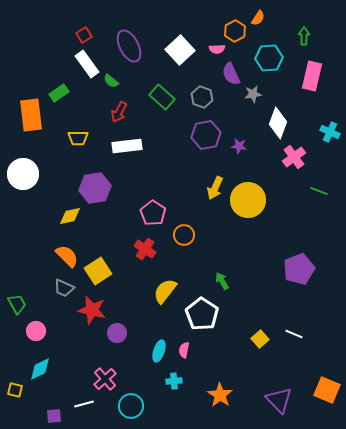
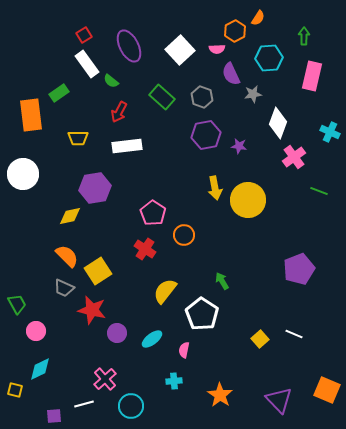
yellow arrow at (215, 188): rotated 35 degrees counterclockwise
cyan ellipse at (159, 351): moved 7 px left, 12 px up; rotated 35 degrees clockwise
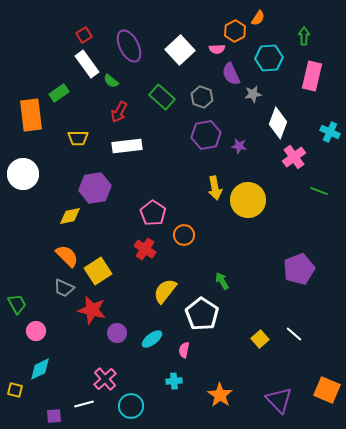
white line at (294, 334): rotated 18 degrees clockwise
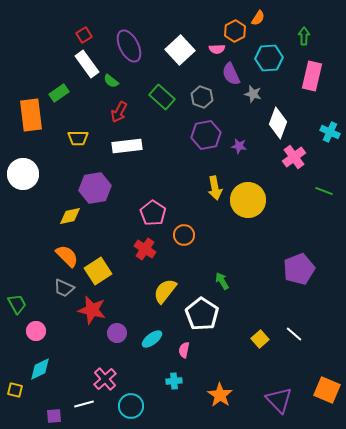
gray star at (253, 94): rotated 24 degrees clockwise
green line at (319, 191): moved 5 px right
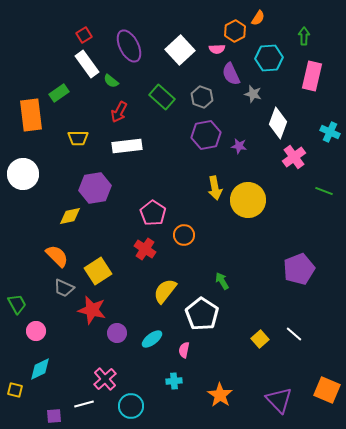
orange semicircle at (67, 256): moved 10 px left
